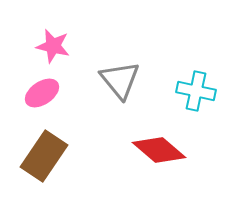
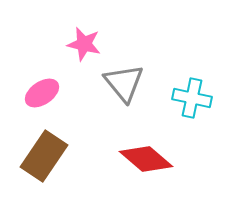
pink star: moved 31 px right, 2 px up
gray triangle: moved 4 px right, 3 px down
cyan cross: moved 4 px left, 7 px down
red diamond: moved 13 px left, 9 px down
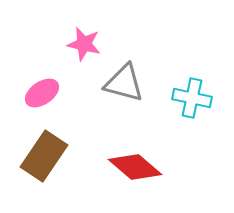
gray triangle: rotated 36 degrees counterclockwise
red diamond: moved 11 px left, 8 px down
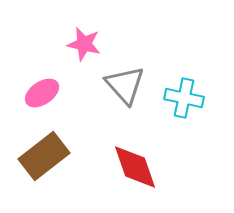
gray triangle: moved 1 px right, 2 px down; rotated 33 degrees clockwise
cyan cross: moved 8 px left
brown rectangle: rotated 18 degrees clockwise
red diamond: rotated 30 degrees clockwise
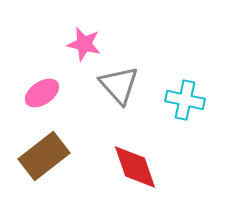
gray triangle: moved 6 px left
cyan cross: moved 1 px right, 2 px down
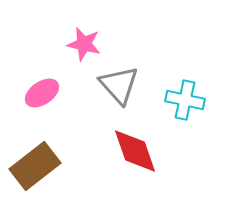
brown rectangle: moved 9 px left, 10 px down
red diamond: moved 16 px up
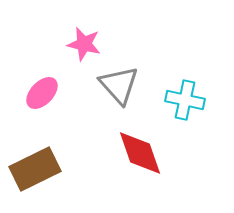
pink ellipse: rotated 12 degrees counterclockwise
red diamond: moved 5 px right, 2 px down
brown rectangle: moved 3 px down; rotated 12 degrees clockwise
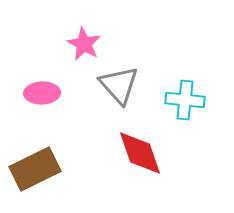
pink star: rotated 16 degrees clockwise
pink ellipse: rotated 44 degrees clockwise
cyan cross: rotated 6 degrees counterclockwise
